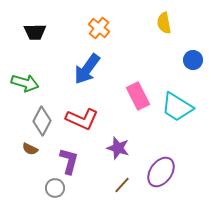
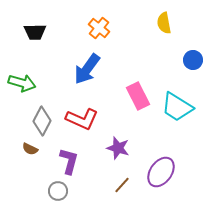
green arrow: moved 3 px left
gray circle: moved 3 px right, 3 px down
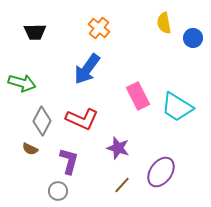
blue circle: moved 22 px up
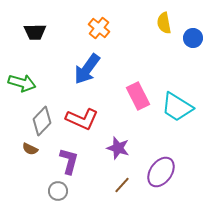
gray diamond: rotated 16 degrees clockwise
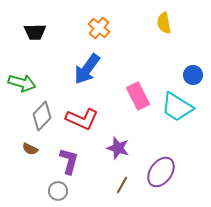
blue circle: moved 37 px down
gray diamond: moved 5 px up
brown line: rotated 12 degrees counterclockwise
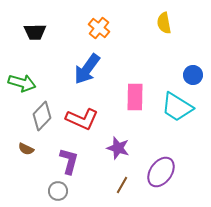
pink rectangle: moved 3 px left, 1 px down; rotated 28 degrees clockwise
brown semicircle: moved 4 px left
